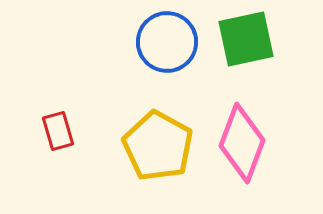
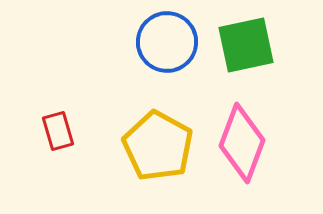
green square: moved 6 px down
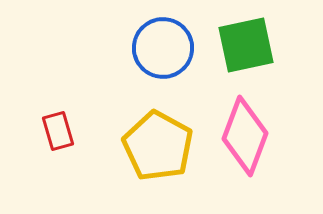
blue circle: moved 4 px left, 6 px down
pink diamond: moved 3 px right, 7 px up
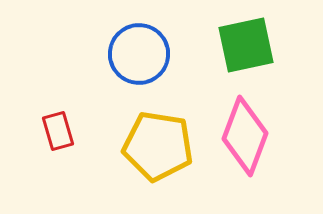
blue circle: moved 24 px left, 6 px down
yellow pentagon: rotated 20 degrees counterclockwise
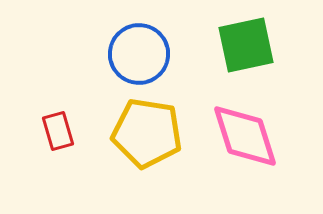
pink diamond: rotated 38 degrees counterclockwise
yellow pentagon: moved 11 px left, 13 px up
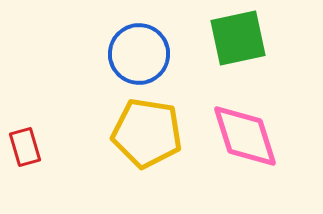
green square: moved 8 px left, 7 px up
red rectangle: moved 33 px left, 16 px down
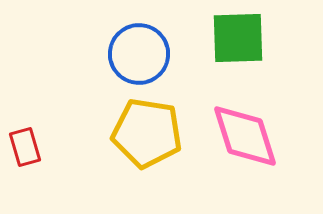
green square: rotated 10 degrees clockwise
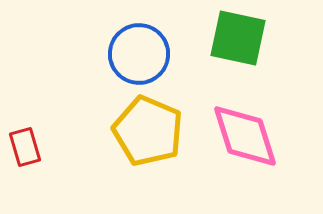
green square: rotated 14 degrees clockwise
yellow pentagon: moved 1 px right, 2 px up; rotated 14 degrees clockwise
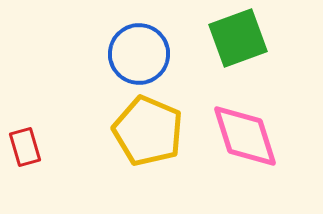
green square: rotated 32 degrees counterclockwise
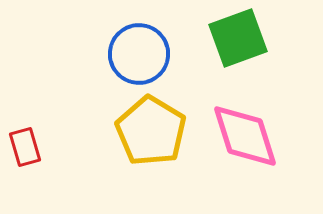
yellow pentagon: moved 3 px right; rotated 8 degrees clockwise
